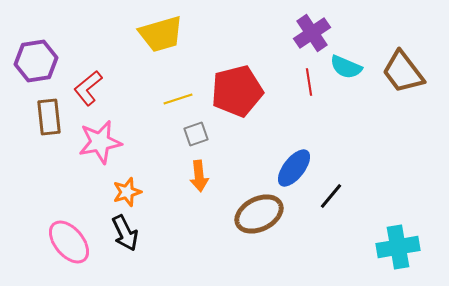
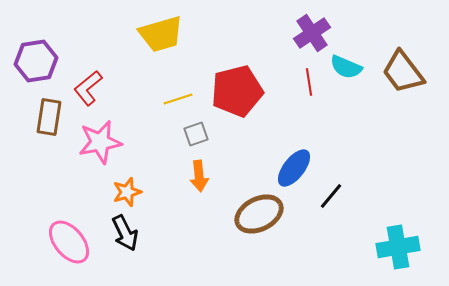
brown rectangle: rotated 15 degrees clockwise
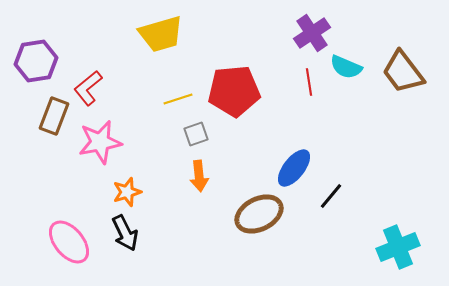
red pentagon: moved 3 px left; rotated 9 degrees clockwise
brown rectangle: moved 5 px right, 1 px up; rotated 12 degrees clockwise
cyan cross: rotated 12 degrees counterclockwise
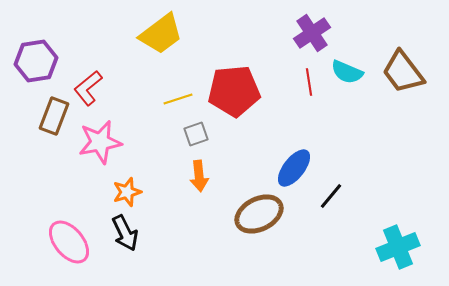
yellow trapezoid: rotated 21 degrees counterclockwise
cyan semicircle: moved 1 px right, 5 px down
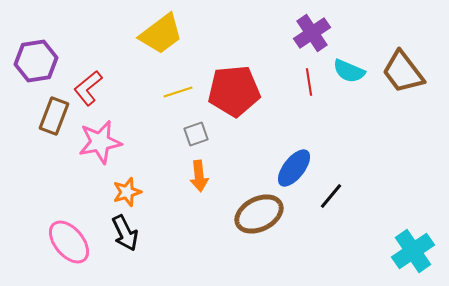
cyan semicircle: moved 2 px right, 1 px up
yellow line: moved 7 px up
cyan cross: moved 15 px right, 4 px down; rotated 12 degrees counterclockwise
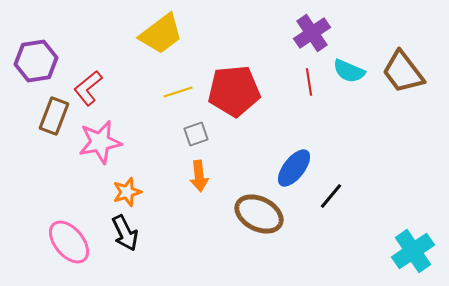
brown ellipse: rotated 54 degrees clockwise
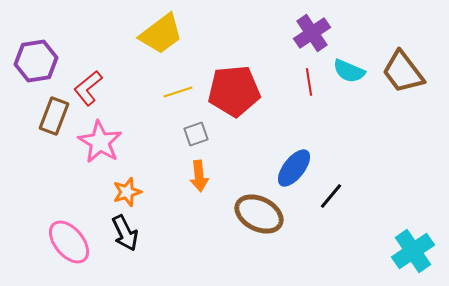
pink star: rotated 30 degrees counterclockwise
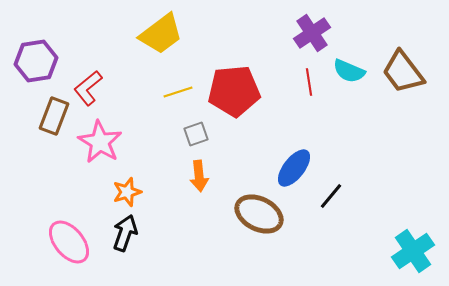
black arrow: rotated 135 degrees counterclockwise
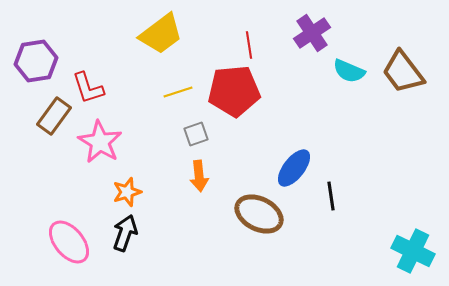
red line: moved 60 px left, 37 px up
red L-shape: rotated 69 degrees counterclockwise
brown rectangle: rotated 15 degrees clockwise
black line: rotated 48 degrees counterclockwise
cyan cross: rotated 30 degrees counterclockwise
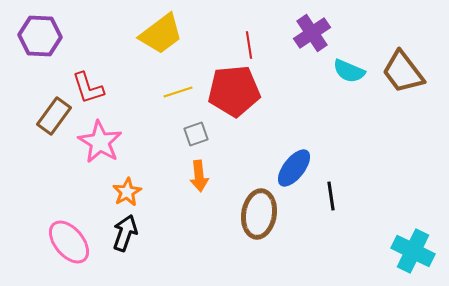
purple hexagon: moved 4 px right, 25 px up; rotated 12 degrees clockwise
orange star: rotated 12 degrees counterclockwise
brown ellipse: rotated 72 degrees clockwise
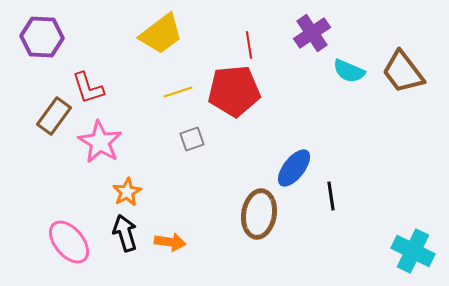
purple hexagon: moved 2 px right, 1 px down
gray square: moved 4 px left, 5 px down
orange arrow: moved 29 px left, 66 px down; rotated 76 degrees counterclockwise
black arrow: rotated 36 degrees counterclockwise
